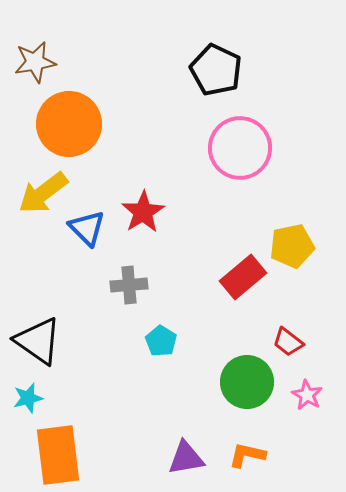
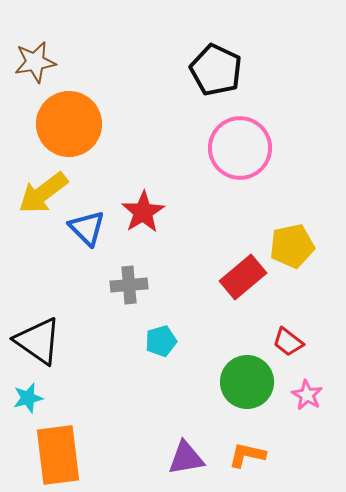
cyan pentagon: rotated 24 degrees clockwise
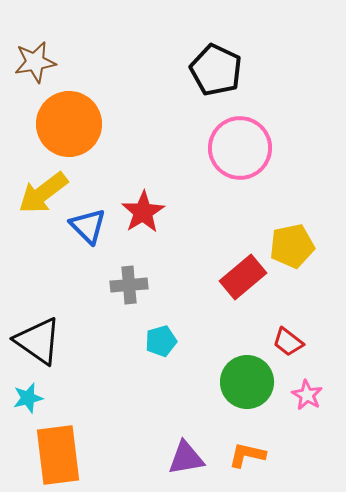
blue triangle: moved 1 px right, 2 px up
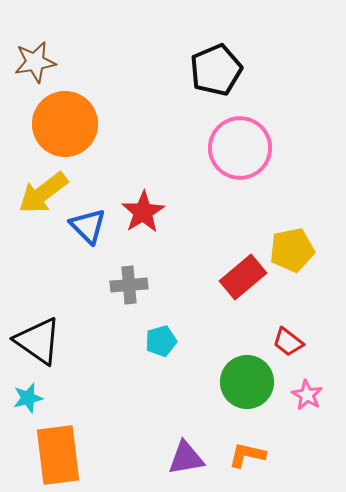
black pentagon: rotated 24 degrees clockwise
orange circle: moved 4 px left
yellow pentagon: moved 4 px down
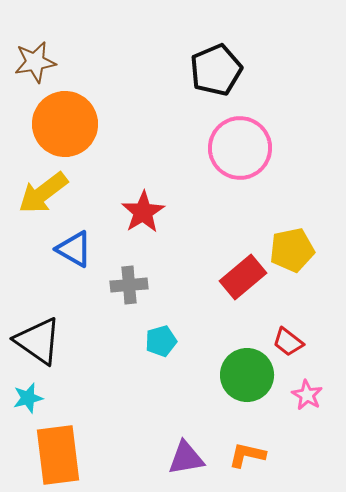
blue triangle: moved 14 px left, 23 px down; rotated 15 degrees counterclockwise
green circle: moved 7 px up
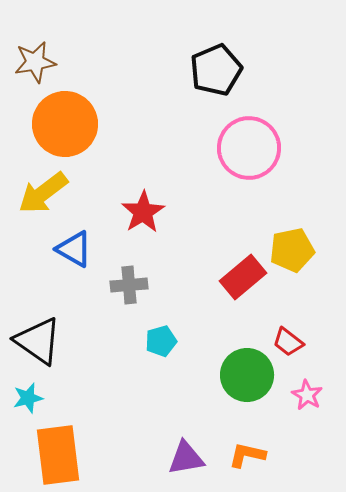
pink circle: moved 9 px right
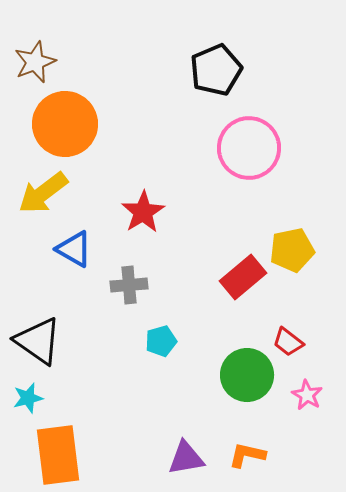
brown star: rotated 12 degrees counterclockwise
